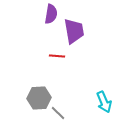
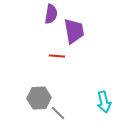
cyan arrow: rotated 10 degrees clockwise
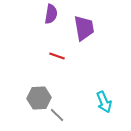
purple trapezoid: moved 10 px right, 3 px up
red line: rotated 14 degrees clockwise
cyan arrow: rotated 10 degrees counterclockwise
gray line: moved 1 px left, 2 px down
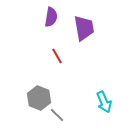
purple semicircle: moved 3 px down
red line: rotated 42 degrees clockwise
gray hexagon: rotated 25 degrees clockwise
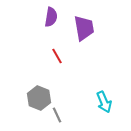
gray line: rotated 21 degrees clockwise
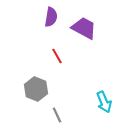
purple trapezoid: rotated 52 degrees counterclockwise
gray hexagon: moved 3 px left, 9 px up
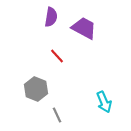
red line: rotated 14 degrees counterclockwise
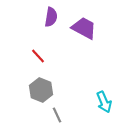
red line: moved 19 px left
gray hexagon: moved 5 px right, 1 px down
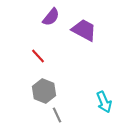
purple semicircle: rotated 30 degrees clockwise
purple trapezoid: moved 2 px down
gray hexagon: moved 3 px right, 1 px down
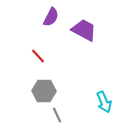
purple semicircle: rotated 12 degrees counterclockwise
gray hexagon: rotated 20 degrees counterclockwise
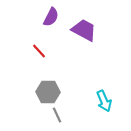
red line: moved 1 px right, 5 px up
gray hexagon: moved 4 px right, 1 px down
cyan arrow: moved 1 px up
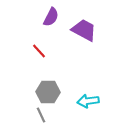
cyan arrow: moved 16 px left; rotated 105 degrees clockwise
gray line: moved 16 px left
